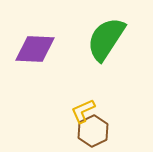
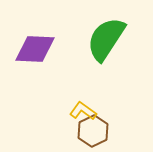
yellow L-shape: rotated 60 degrees clockwise
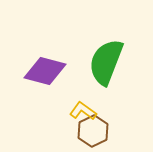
green semicircle: moved 23 px down; rotated 12 degrees counterclockwise
purple diamond: moved 10 px right, 22 px down; rotated 12 degrees clockwise
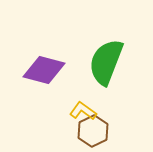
purple diamond: moved 1 px left, 1 px up
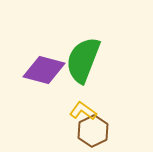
green semicircle: moved 23 px left, 2 px up
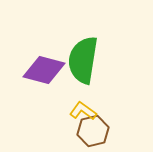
green semicircle: rotated 12 degrees counterclockwise
brown hexagon: rotated 12 degrees clockwise
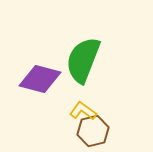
green semicircle: rotated 12 degrees clockwise
purple diamond: moved 4 px left, 9 px down
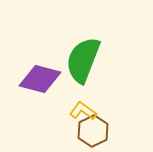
brown hexagon: rotated 12 degrees counterclockwise
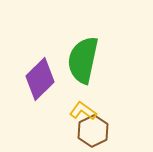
green semicircle: rotated 9 degrees counterclockwise
purple diamond: rotated 60 degrees counterclockwise
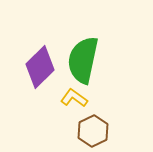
purple diamond: moved 12 px up
yellow L-shape: moved 9 px left, 13 px up
